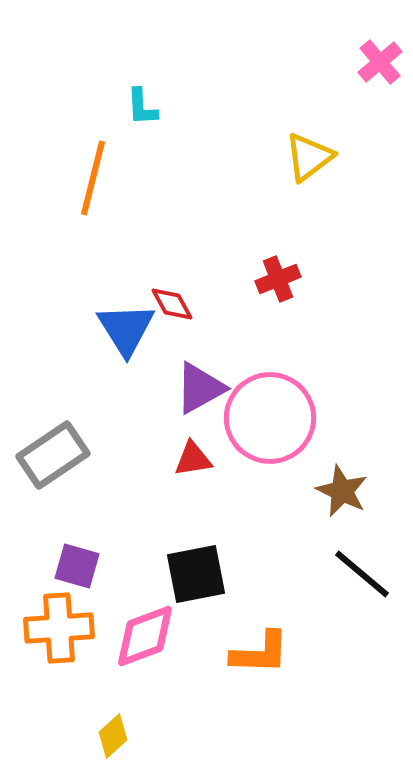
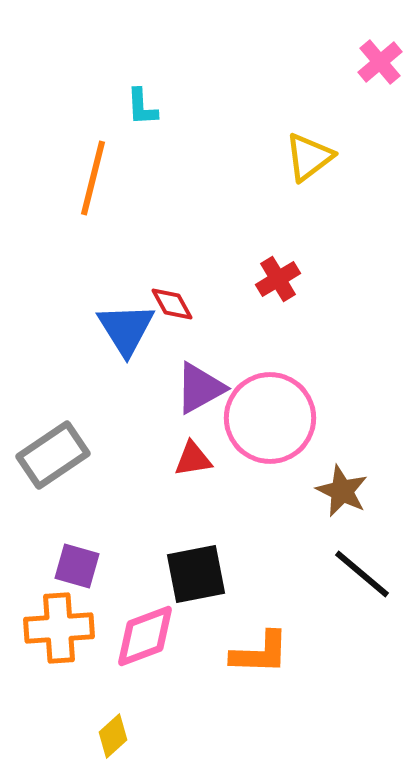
red cross: rotated 9 degrees counterclockwise
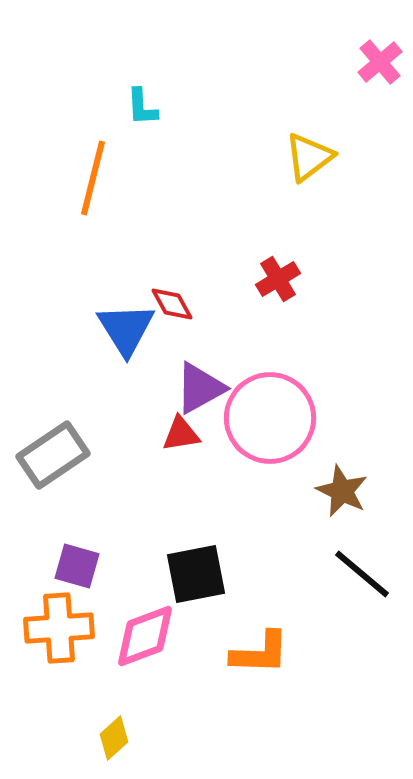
red triangle: moved 12 px left, 25 px up
yellow diamond: moved 1 px right, 2 px down
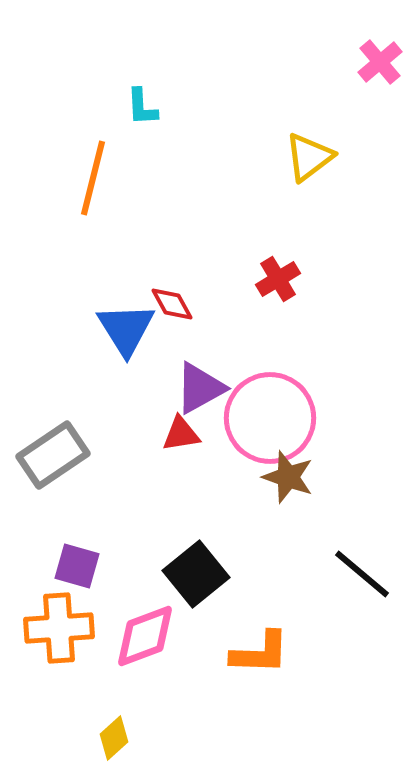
brown star: moved 54 px left, 14 px up; rotated 6 degrees counterclockwise
black square: rotated 28 degrees counterclockwise
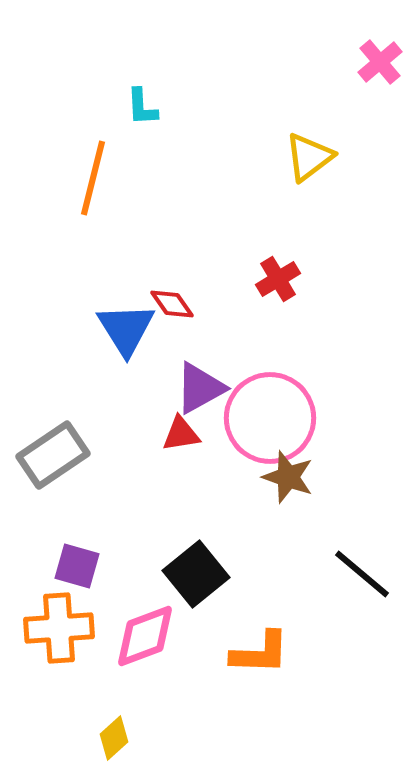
red diamond: rotated 6 degrees counterclockwise
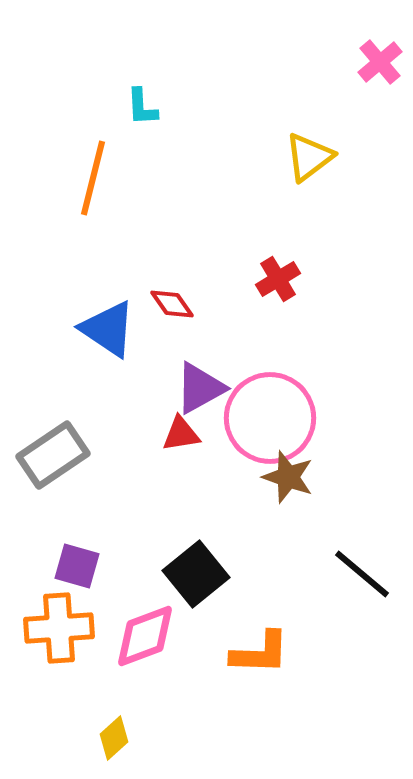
blue triangle: moved 18 px left; rotated 24 degrees counterclockwise
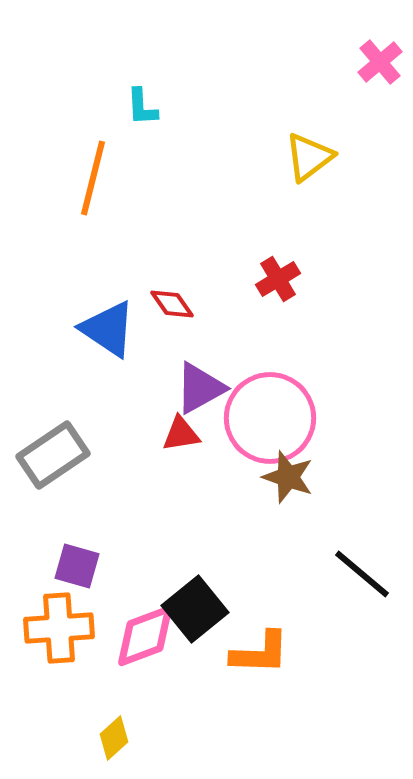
black square: moved 1 px left, 35 px down
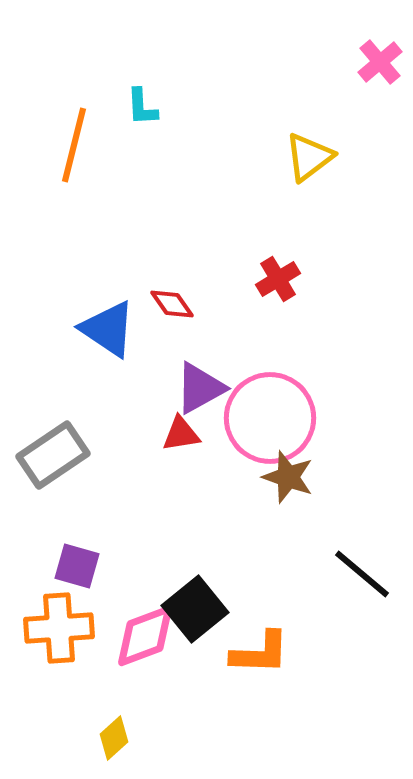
orange line: moved 19 px left, 33 px up
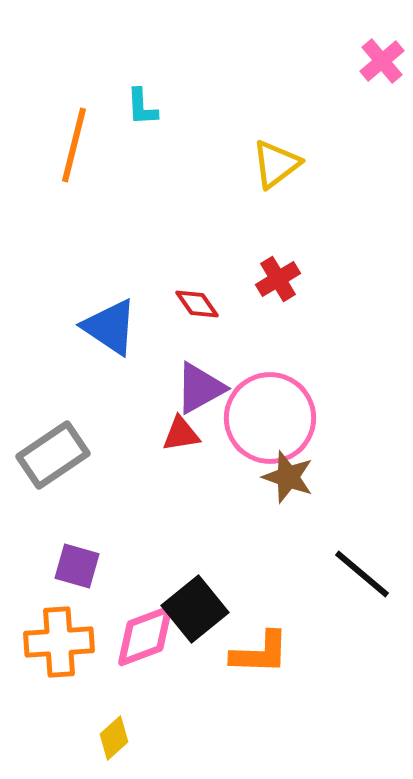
pink cross: moved 2 px right, 1 px up
yellow triangle: moved 33 px left, 7 px down
red diamond: moved 25 px right
blue triangle: moved 2 px right, 2 px up
orange cross: moved 14 px down
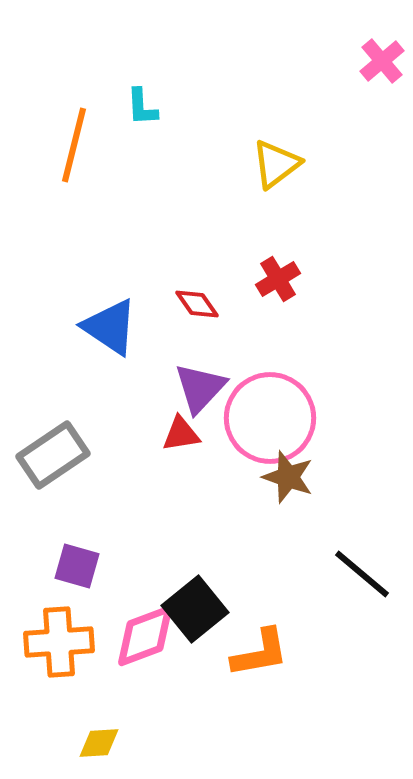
purple triangle: rotated 18 degrees counterclockwise
orange L-shape: rotated 12 degrees counterclockwise
yellow diamond: moved 15 px left, 5 px down; rotated 39 degrees clockwise
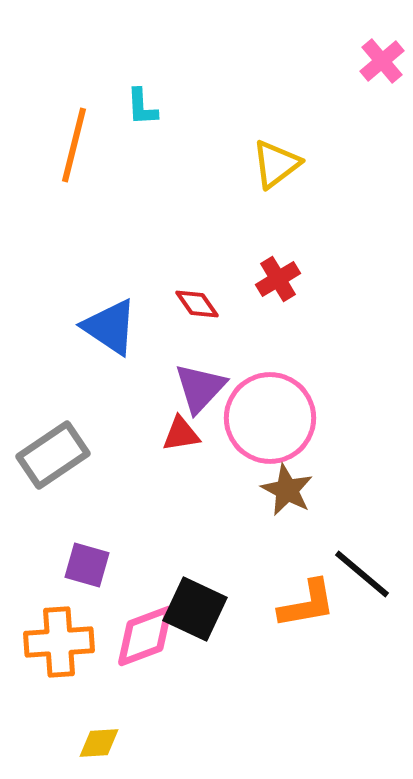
brown star: moved 1 px left, 13 px down; rotated 8 degrees clockwise
purple square: moved 10 px right, 1 px up
black square: rotated 26 degrees counterclockwise
orange L-shape: moved 47 px right, 49 px up
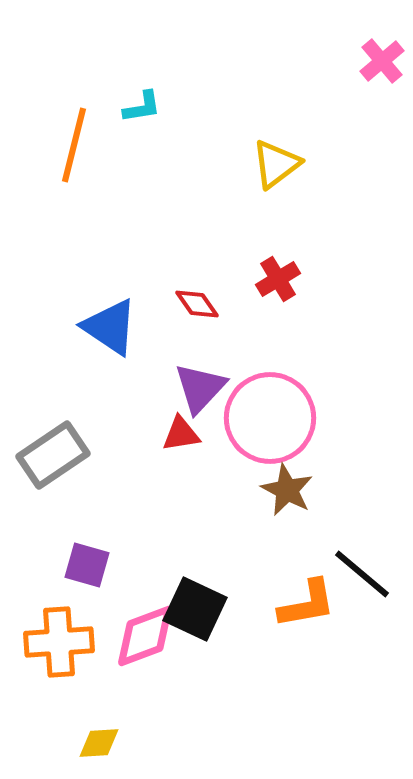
cyan L-shape: rotated 96 degrees counterclockwise
